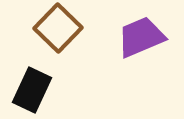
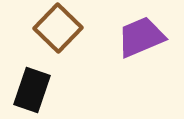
black rectangle: rotated 6 degrees counterclockwise
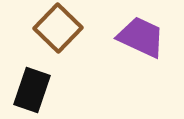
purple trapezoid: rotated 48 degrees clockwise
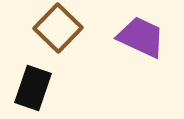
black rectangle: moved 1 px right, 2 px up
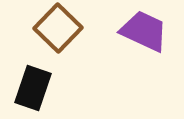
purple trapezoid: moved 3 px right, 6 px up
